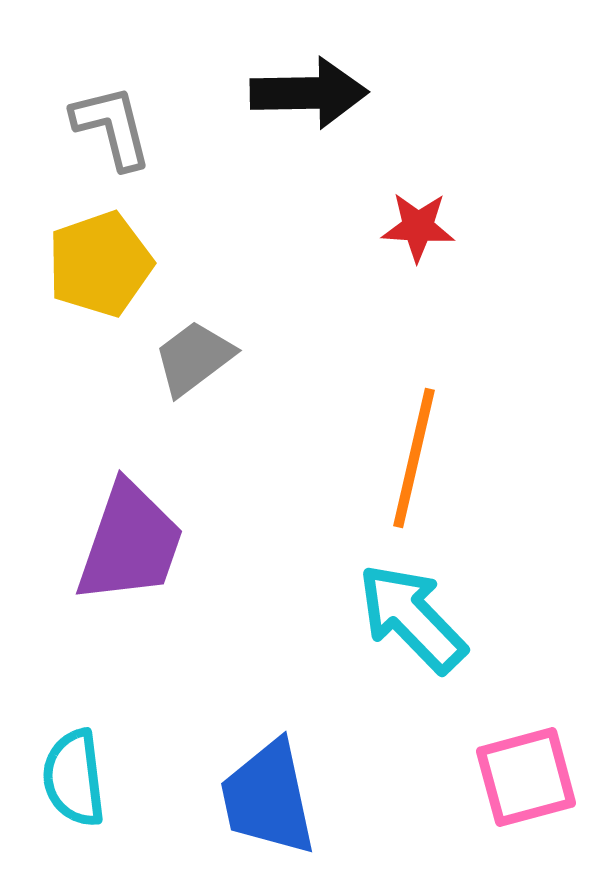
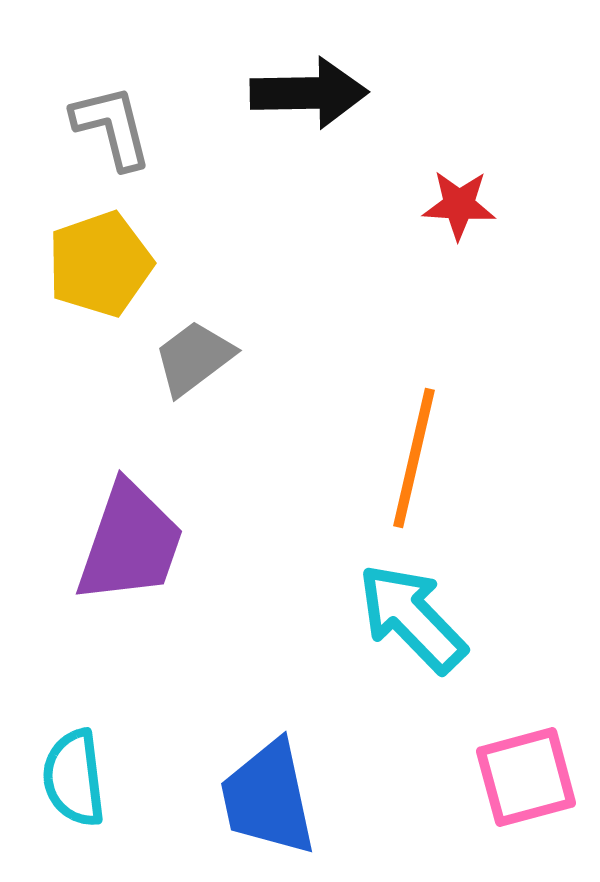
red star: moved 41 px right, 22 px up
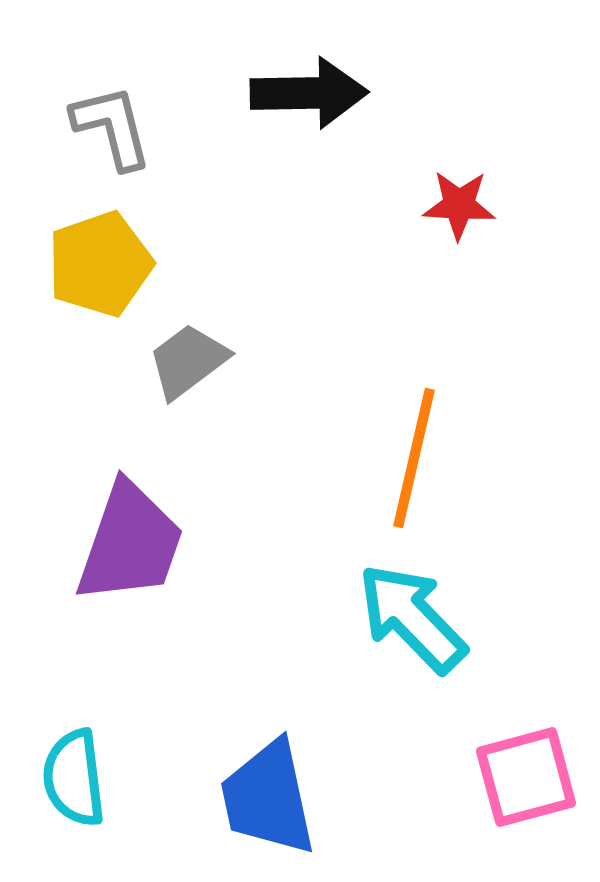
gray trapezoid: moved 6 px left, 3 px down
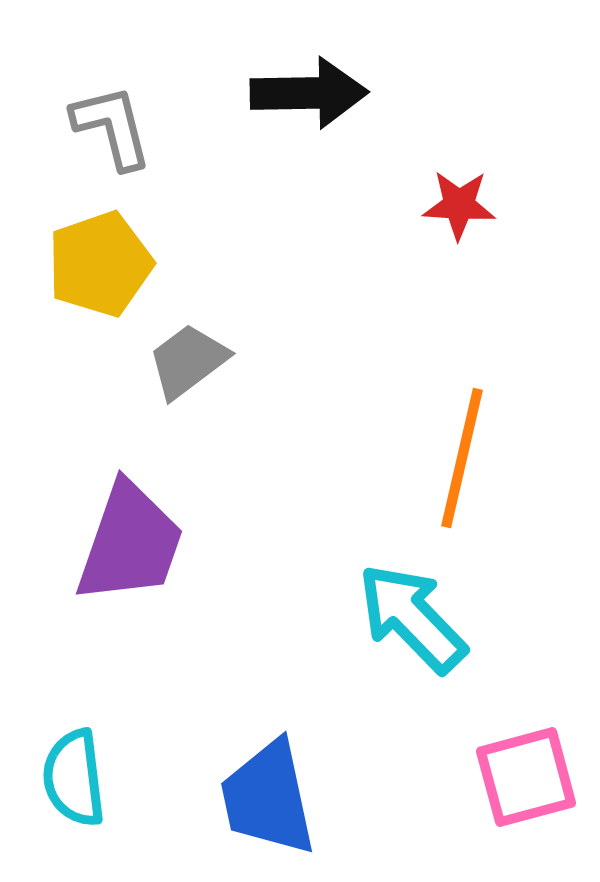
orange line: moved 48 px right
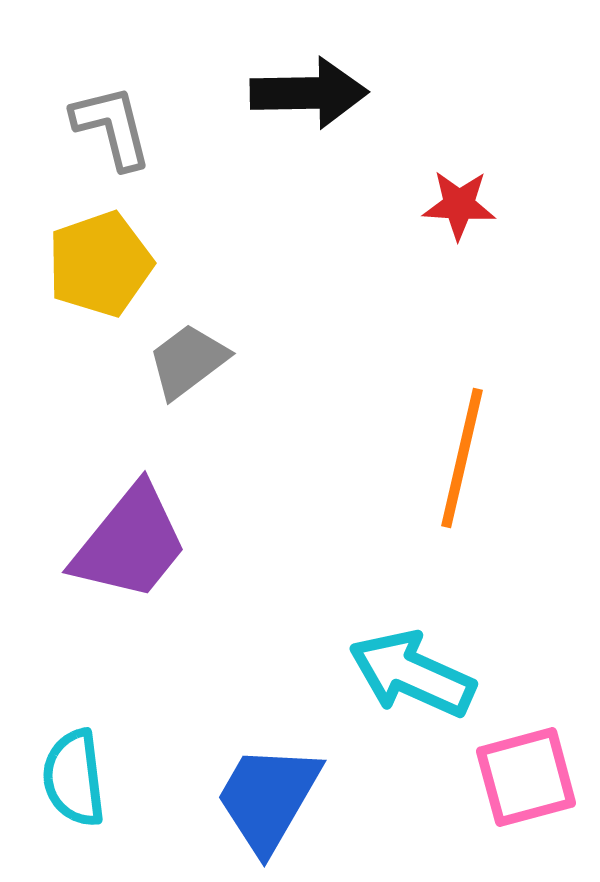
purple trapezoid: rotated 20 degrees clockwise
cyan arrow: moved 56 px down; rotated 22 degrees counterclockwise
blue trapezoid: rotated 42 degrees clockwise
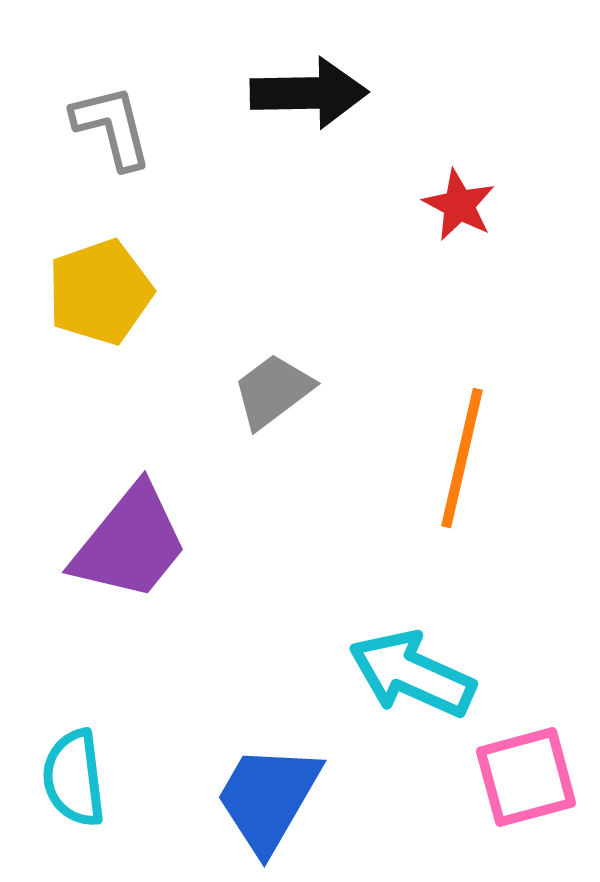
red star: rotated 24 degrees clockwise
yellow pentagon: moved 28 px down
gray trapezoid: moved 85 px right, 30 px down
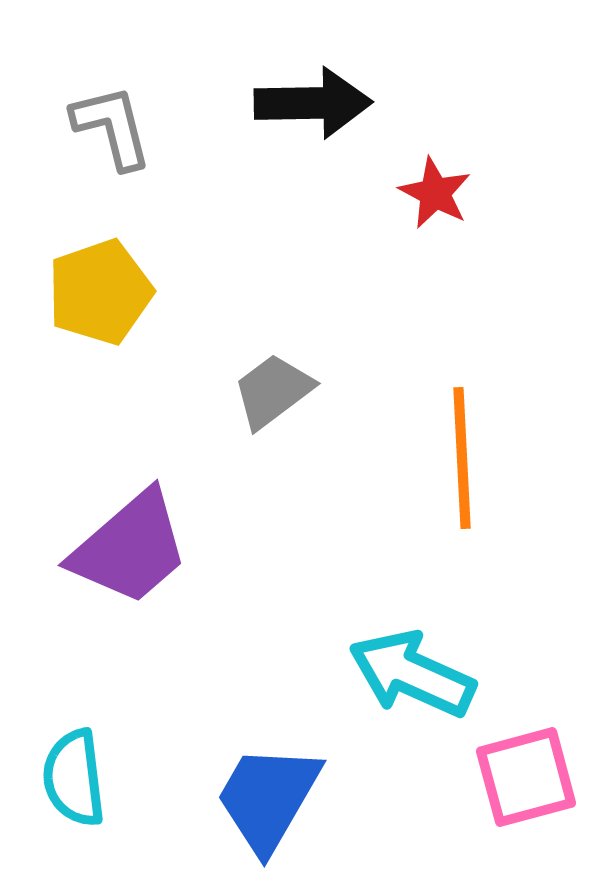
black arrow: moved 4 px right, 10 px down
red star: moved 24 px left, 12 px up
orange line: rotated 16 degrees counterclockwise
purple trapezoid: moved 5 px down; rotated 10 degrees clockwise
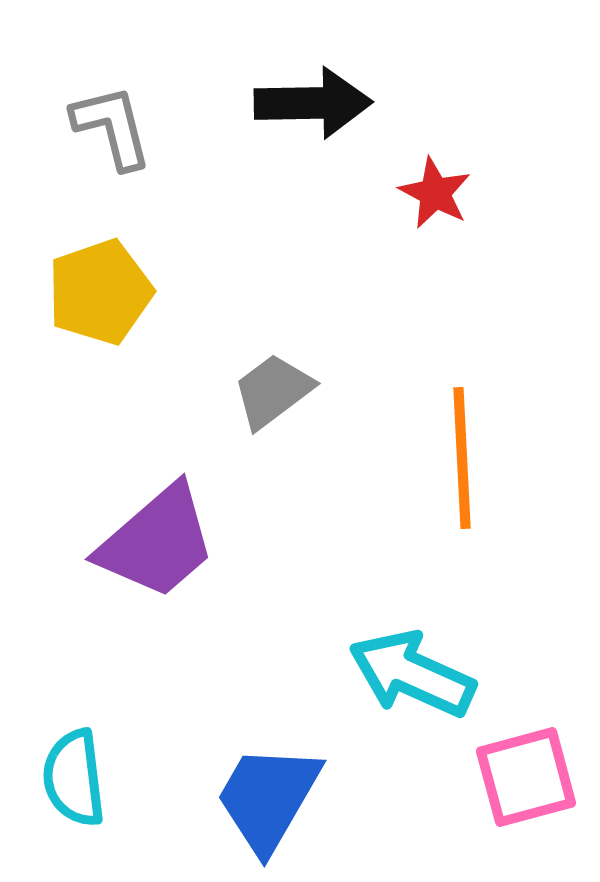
purple trapezoid: moved 27 px right, 6 px up
